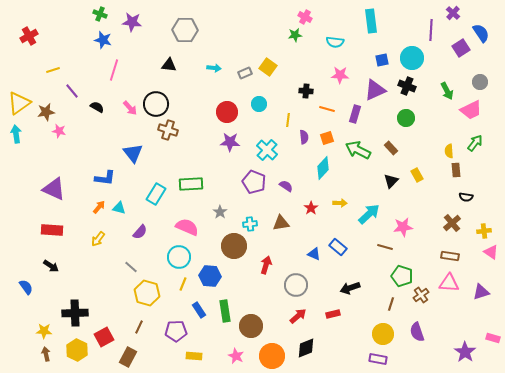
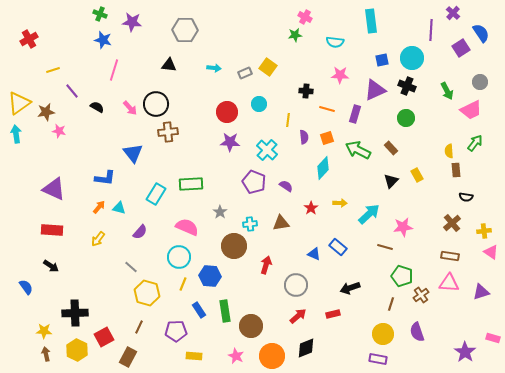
red cross at (29, 36): moved 3 px down
brown cross at (168, 130): moved 2 px down; rotated 24 degrees counterclockwise
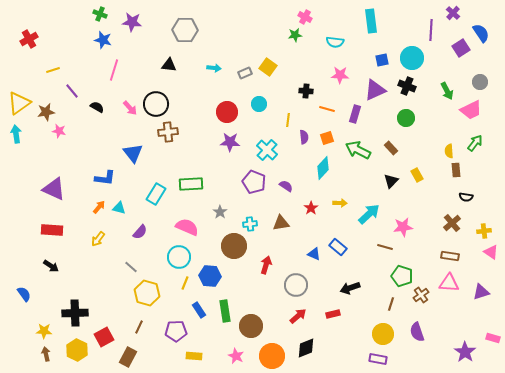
yellow line at (183, 284): moved 2 px right, 1 px up
blue semicircle at (26, 287): moved 2 px left, 7 px down
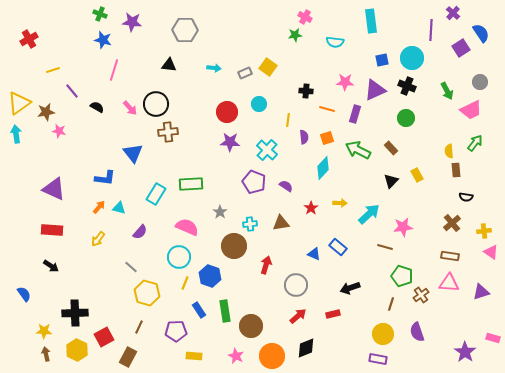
pink star at (340, 75): moved 5 px right, 7 px down
blue hexagon at (210, 276): rotated 15 degrees clockwise
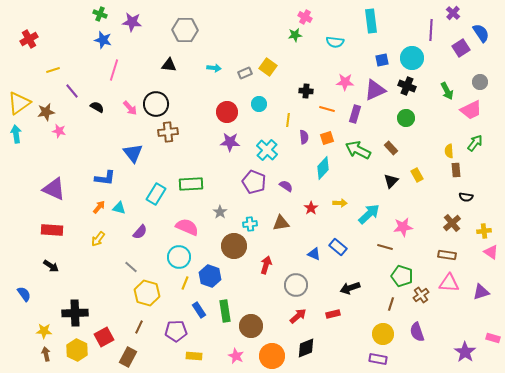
brown rectangle at (450, 256): moved 3 px left, 1 px up
